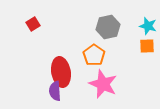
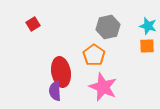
pink star: moved 3 px down
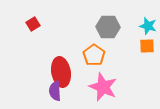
gray hexagon: rotated 15 degrees clockwise
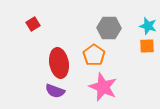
gray hexagon: moved 1 px right, 1 px down
red ellipse: moved 2 px left, 9 px up
purple semicircle: rotated 66 degrees counterclockwise
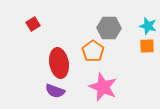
orange pentagon: moved 1 px left, 4 px up
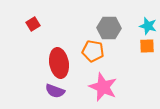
orange pentagon: rotated 25 degrees counterclockwise
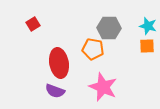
orange pentagon: moved 2 px up
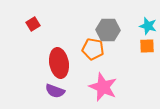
gray hexagon: moved 1 px left, 2 px down
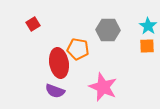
cyan star: rotated 18 degrees clockwise
orange pentagon: moved 15 px left
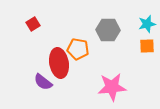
cyan star: moved 1 px left, 2 px up; rotated 24 degrees clockwise
pink star: moved 9 px right; rotated 28 degrees counterclockwise
purple semicircle: moved 12 px left, 9 px up; rotated 18 degrees clockwise
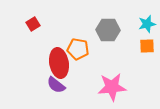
purple semicircle: moved 13 px right, 3 px down
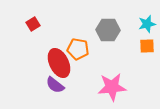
red ellipse: rotated 16 degrees counterclockwise
purple semicircle: moved 1 px left
